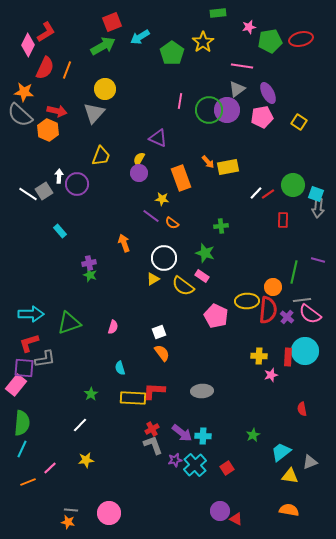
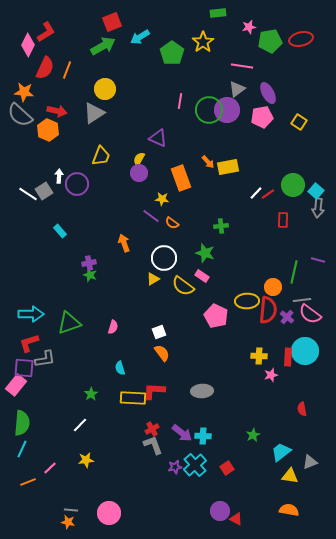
gray triangle at (94, 113): rotated 15 degrees clockwise
cyan square at (316, 194): moved 3 px up; rotated 21 degrees clockwise
purple star at (175, 460): moved 7 px down
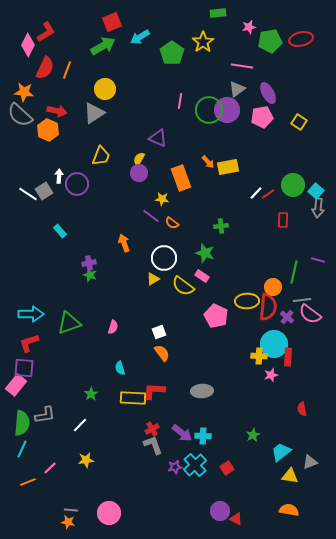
red semicircle at (268, 310): moved 3 px up
cyan circle at (305, 351): moved 31 px left, 7 px up
gray L-shape at (45, 359): moved 56 px down
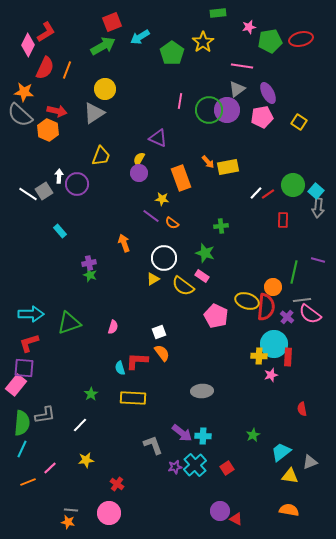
yellow ellipse at (247, 301): rotated 20 degrees clockwise
red semicircle at (268, 307): moved 2 px left
red L-shape at (154, 391): moved 17 px left, 30 px up
red cross at (152, 429): moved 35 px left, 55 px down; rotated 24 degrees counterclockwise
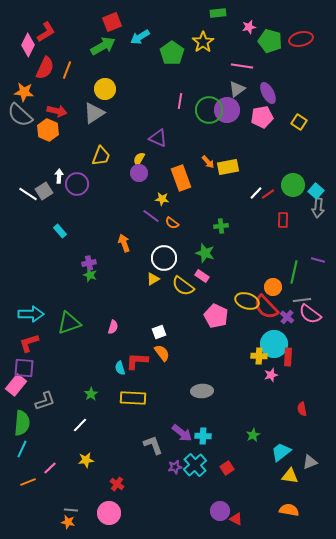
green pentagon at (270, 41): rotated 25 degrees clockwise
red semicircle at (266, 307): rotated 132 degrees clockwise
gray L-shape at (45, 415): moved 14 px up; rotated 10 degrees counterclockwise
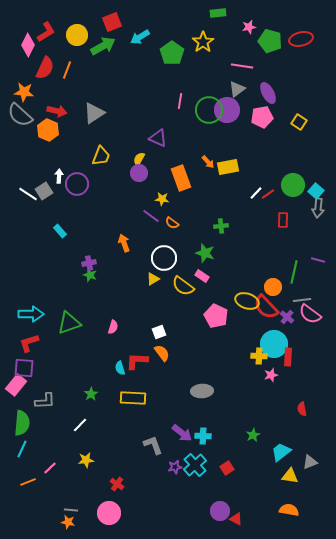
yellow circle at (105, 89): moved 28 px left, 54 px up
gray L-shape at (45, 401): rotated 15 degrees clockwise
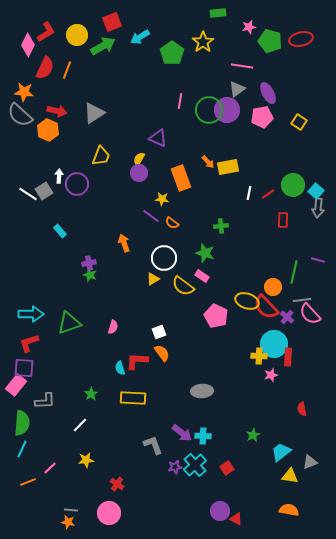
white line at (256, 193): moved 7 px left; rotated 32 degrees counterclockwise
pink semicircle at (310, 314): rotated 10 degrees clockwise
